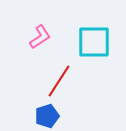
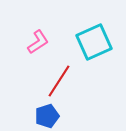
pink L-shape: moved 2 px left, 5 px down
cyan square: rotated 24 degrees counterclockwise
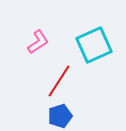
cyan square: moved 3 px down
blue pentagon: moved 13 px right
